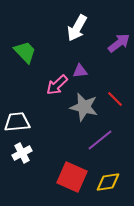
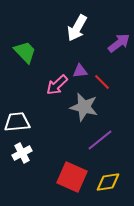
red line: moved 13 px left, 17 px up
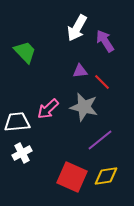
purple arrow: moved 14 px left, 2 px up; rotated 85 degrees counterclockwise
pink arrow: moved 9 px left, 24 px down
yellow diamond: moved 2 px left, 6 px up
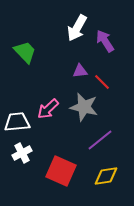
red square: moved 11 px left, 6 px up
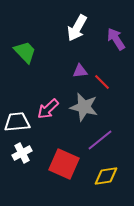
purple arrow: moved 11 px right, 2 px up
red square: moved 3 px right, 7 px up
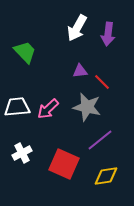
purple arrow: moved 8 px left, 5 px up; rotated 140 degrees counterclockwise
gray star: moved 3 px right
white trapezoid: moved 15 px up
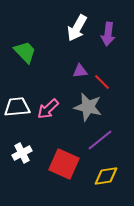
gray star: moved 1 px right
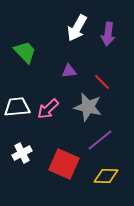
purple triangle: moved 11 px left
yellow diamond: rotated 10 degrees clockwise
